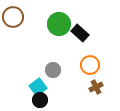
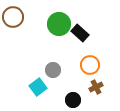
black circle: moved 33 px right
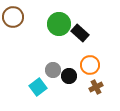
black circle: moved 4 px left, 24 px up
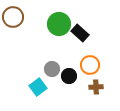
gray circle: moved 1 px left, 1 px up
brown cross: rotated 24 degrees clockwise
